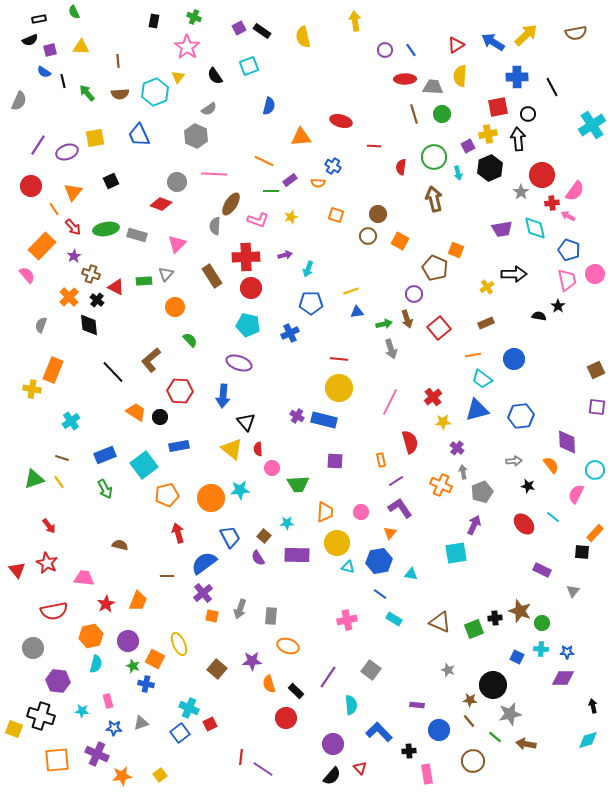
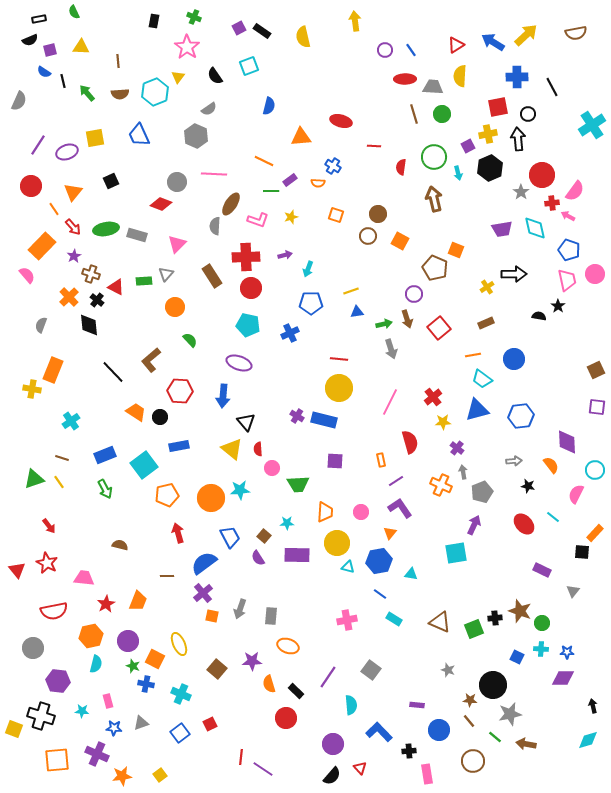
cyan cross at (189, 708): moved 8 px left, 14 px up
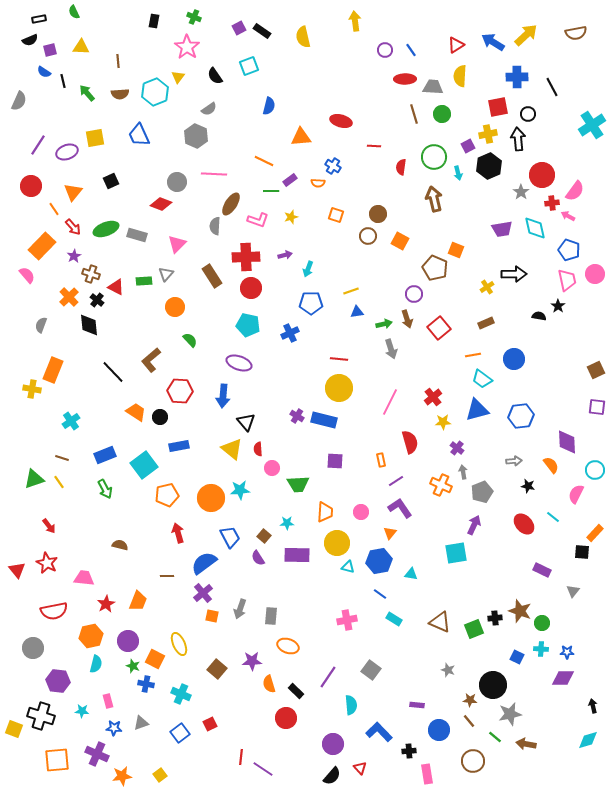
black hexagon at (490, 168): moved 1 px left, 2 px up
green ellipse at (106, 229): rotated 10 degrees counterclockwise
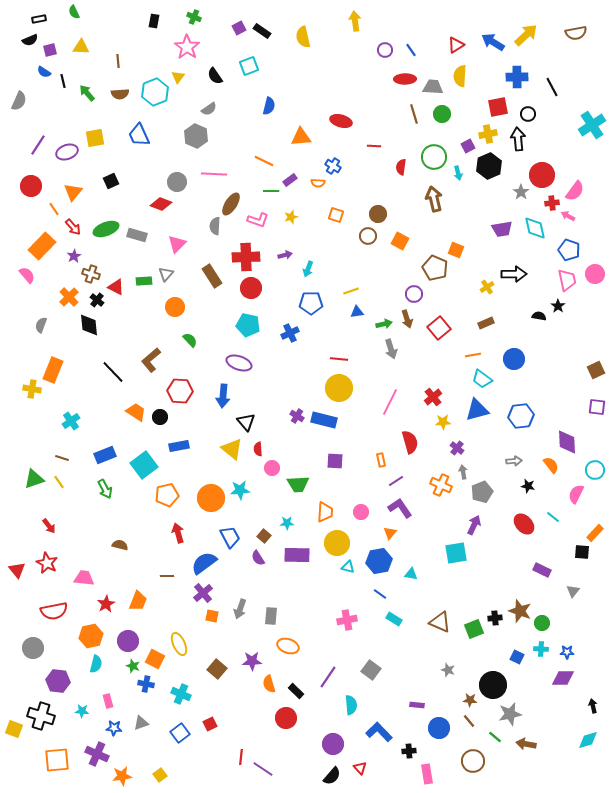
blue circle at (439, 730): moved 2 px up
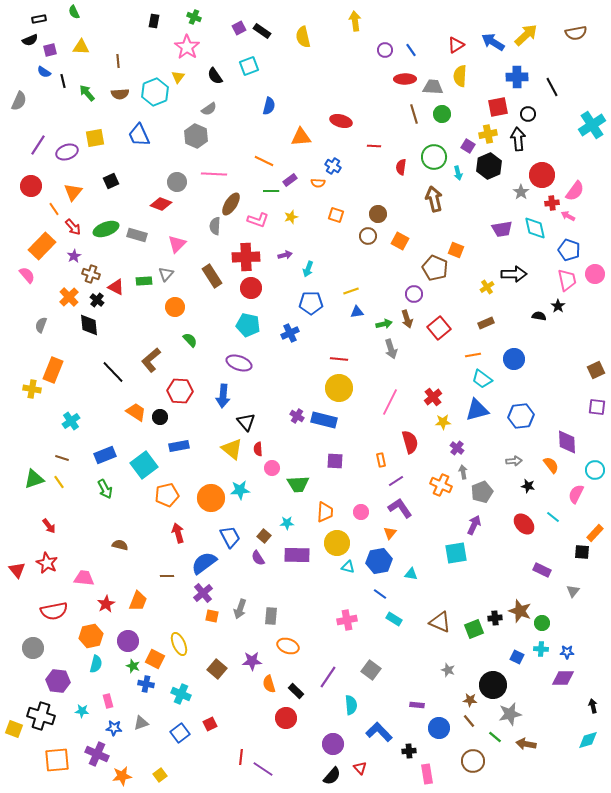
purple square at (468, 146): rotated 32 degrees counterclockwise
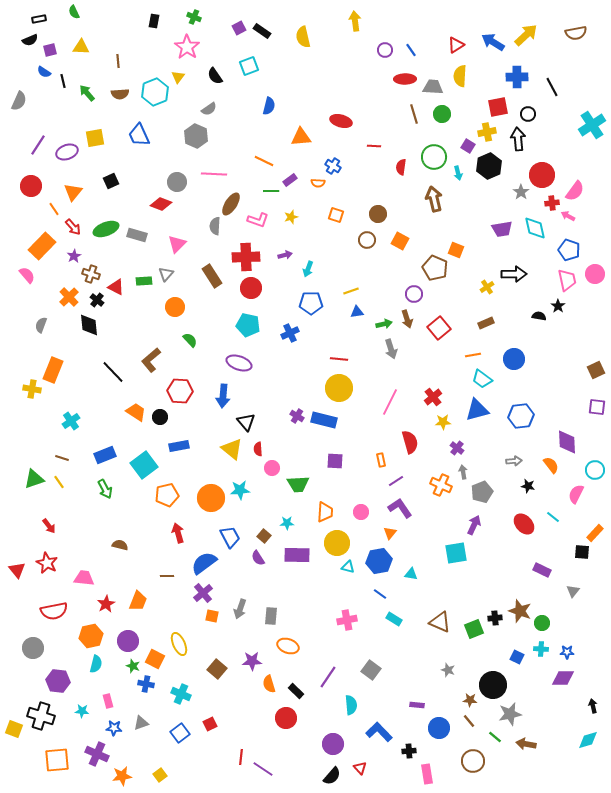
yellow cross at (488, 134): moved 1 px left, 2 px up
brown circle at (368, 236): moved 1 px left, 4 px down
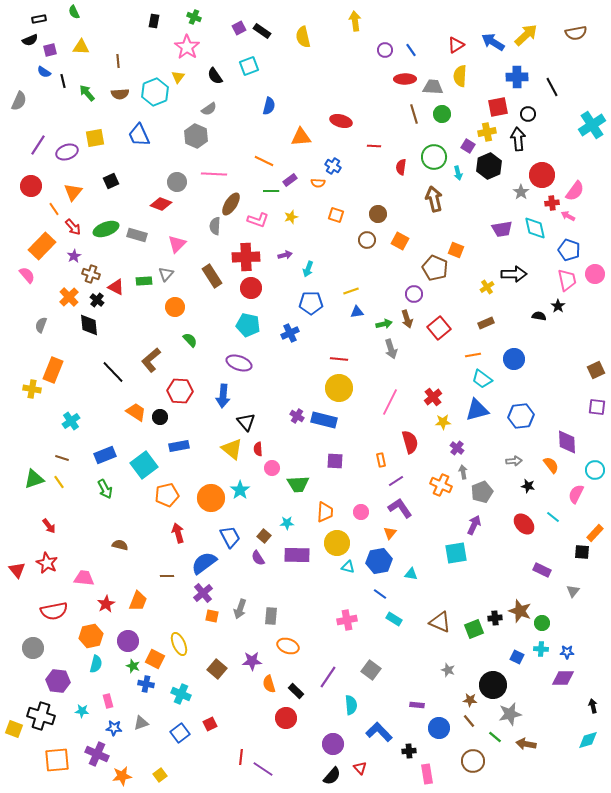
cyan star at (240, 490): rotated 30 degrees counterclockwise
